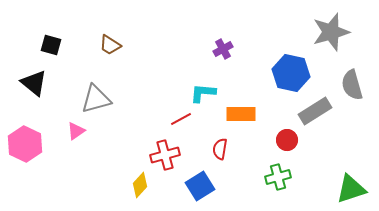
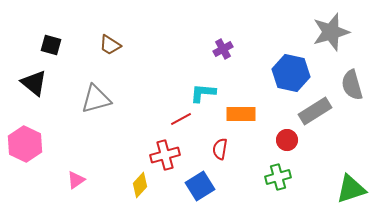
pink triangle: moved 49 px down
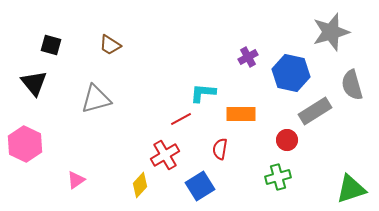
purple cross: moved 25 px right, 8 px down
black triangle: rotated 12 degrees clockwise
red cross: rotated 16 degrees counterclockwise
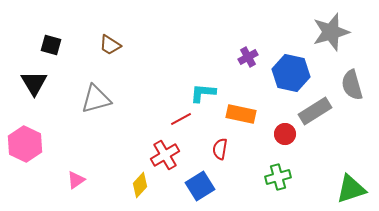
black triangle: rotated 8 degrees clockwise
orange rectangle: rotated 12 degrees clockwise
red circle: moved 2 px left, 6 px up
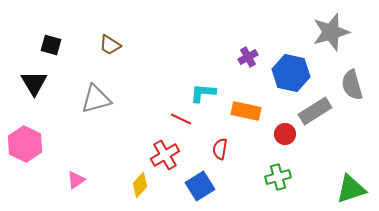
orange rectangle: moved 5 px right, 3 px up
red line: rotated 55 degrees clockwise
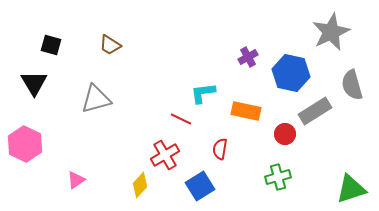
gray star: rotated 9 degrees counterclockwise
cyan L-shape: rotated 12 degrees counterclockwise
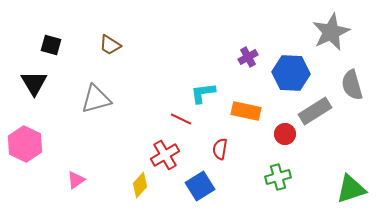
blue hexagon: rotated 9 degrees counterclockwise
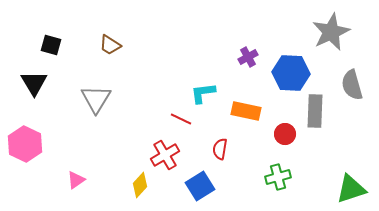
gray triangle: rotated 44 degrees counterclockwise
gray rectangle: rotated 56 degrees counterclockwise
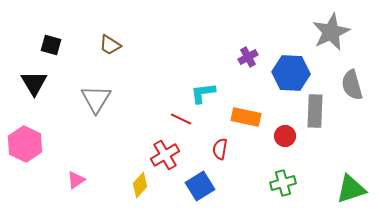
orange rectangle: moved 6 px down
red circle: moved 2 px down
green cross: moved 5 px right, 6 px down
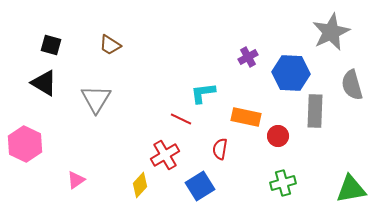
black triangle: moved 10 px right; rotated 28 degrees counterclockwise
red circle: moved 7 px left
green triangle: rotated 8 degrees clockwise
